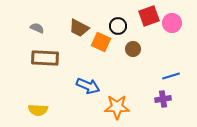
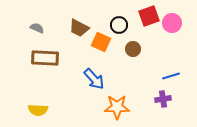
black circle: moved 1 px right, 1 px up
blue arrow: moved 6 px right, 7 px up; rotated 25 degrees clockwise
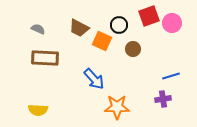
gray semicircle: moved 1 px right, 1 px down
orange square: moved 1 px right, 1 px up
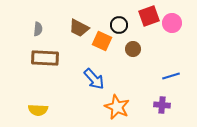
gray semicircle: rotated 72 degrees clockwise
purple cross: moved 1 px left, 6 px down; rotated 14 degrees clockwise
orange star: rotated 25 degrees clockwise
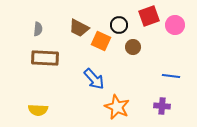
pink circle: moved 3 px right, 2 px down
orange square: moved 1 px left
brown circle: moved 2 px up
blue line: rotated 24 degrees clockwise
purple cross: moved 1 px down
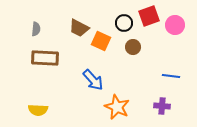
black circle: moved 5 px right, 2 px up
gray semicircle: moved 2 px left
blue arrow: moved 1 px left, 1 px down
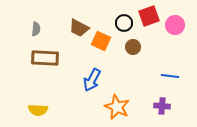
blue line: moved 1 px left
blue arrow: moved 1 px left; rotated 70 degrees clockwise
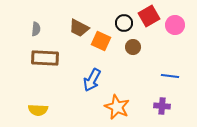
red square: rotated 10 degrees counterclockwise
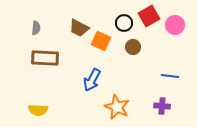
gray semicircle: moved 1 px up
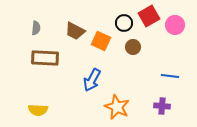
brown trapezoid: moved 4 px left, 3 px down
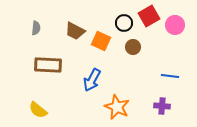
brown rectangle: moved 3 px right, 7 px down
yellow semicircle: rotated 36 degrees clockwise
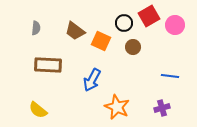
brown trapezoid: rotated 10 degrees clockwise
purple cross: moved 2 px down; rotated 21 degrees counterclockwise
